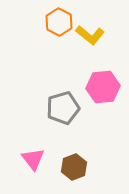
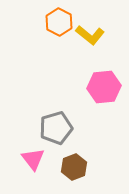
pink hexagon: moved 1 px right
gray pentagon: moved 7 px left, 20 px down
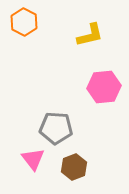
orange hexagon: moved 35 px left
yellow L-shape: rotated 52 degrees counterclockwise
gray pentagon: rotated 20 degrees clockwise
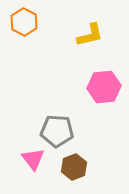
gray pentagon: moved 1 px right, 3 px down
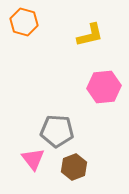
orange hexagon: rotated 12 degrees counterclockwise
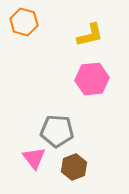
pink hexagon: moved 12 px left, 8 px up
pink triangle: moved 1 px right, 1 px up
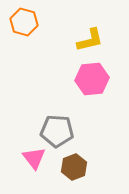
yellow L-shape: moved 5 px down
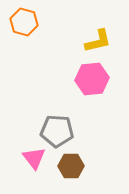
yellow L-shape: moved 8 px right, 1 px down
brown hexagon: moved 3 px left, 1 px up; rotated 20 degrees clockwise
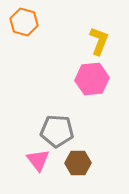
yellow L-shape: moved 1 px right; rotated 56 degrees counterclockwise
pink triangle: moved 4 px right, 2 px down
brown hexagon: moved 7 px right, 3 px up
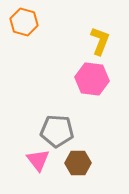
yellow L-shape: moved 1 px right
pink hexagon: rotated 12 degrees clockwise
